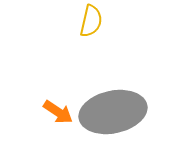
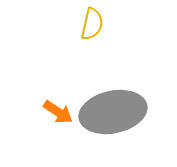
yellow semicircle: moved 1 px right, 3 px down
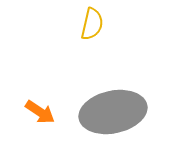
orange arrow: moved 18 px left
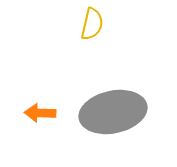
orange arrow: moved 1 px down; rotated 148 degrees clockwise
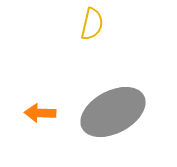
gray ellipse: rotated 16 degrees counterclockwise
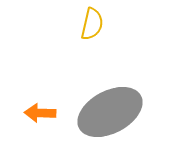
gray ellipse: moved 3 px left
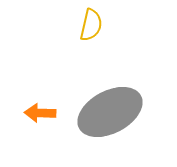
yellow semicircle: moved 1 px left, 1 px down
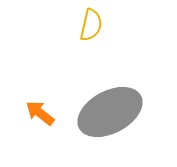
orange arrow: rotated 36 degrees clockwise
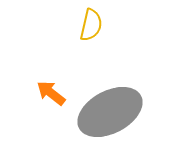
orange arrow: moved 11 px right, 20 px up
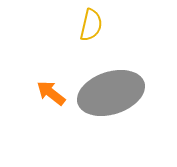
gray ellipse: moved 1 px right, 19 px up; rotated 10 degrees clockwise
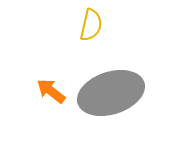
orange arrow: moved 2 px up
